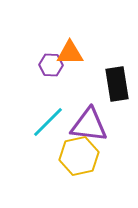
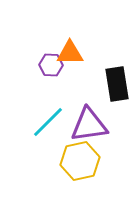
purple triangle: rotated 15 degrees counterclockwise
yellow hexagon: moved 1 px right, 5 px down
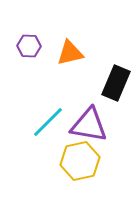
orange triangle: rotated 12 degrees counterclockwise
purple hexagon: moved 22 px left, 19 px up
black rectangle: moved 1 px left, 1 px up; rotated 32 degrees clockwise
purple triangle: rotated 18 degrees clockwise
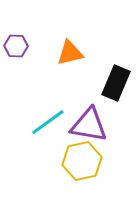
purple hexagon: moved 13 px left
cyan line: rotated 9 degrees clockwise
yellow hexagon: moved 2 px right
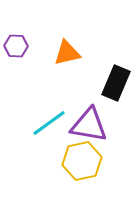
orange triangle: moved 3 px left
cyan line: moved 1 px right, 1 px down
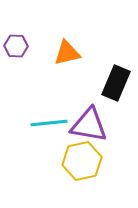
cyan line: rotated 30 degrees clockwise
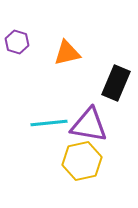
purple hexagon: moved 1 px right, 4 px up; rotated 15 degrees clockwise
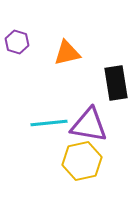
black rectangle: rotated 32 degrees counterclockwise
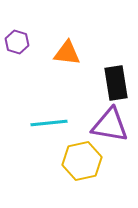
orange triangle: rotated 20 degrees clockwise
purple triangle: moved 21 px right
